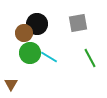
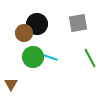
green circle: moved 3 px right, 4 px down
cyan line: rotated 12 degrees counterclockwise
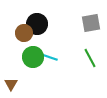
gray square: moved 13 px right
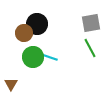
green line: moved 10 px up
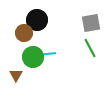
black circle: moved 4 px up
cyan line: moved 2 px left, 3 px up; rotated 24 degrees counterclockwise
brown triangle: moved 5 px right, 9 px up
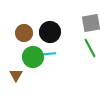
black circle: moved 13 px right, 12 px down
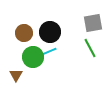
gray square: moved 2 px right
cyan line: moved 1 px right, 2 px up; rotated 18 degrees counterclockwise
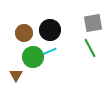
black circle: moved 2 px up
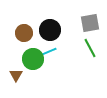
gray square: moved 3 px left
green circle: moved 2 px down
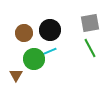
green circle: moved 1 px right
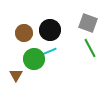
gray square: moved 2 px left; rotated 30 degrees clockwise
